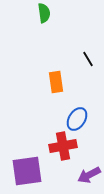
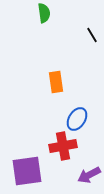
black line: moved 4 px right, 24 px up
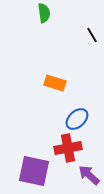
orange rectangle: moved 1 px left, 1 px down; rotated 65 degrees counterclockwise
blue ellipse: rotated 15 degrees clockwise
red cross: moved 5 px right, 2 px down
purple square: moved 7 px right; rotated 20 degrees clockwise
purple arrow: rotated 70 degrees clockwise
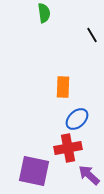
orange rectangle: moved 8 px right, 4 px down; rotated 75 degrees clockwise
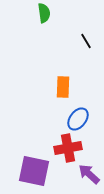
black line: moved 6 px left, 6 px down
blue ellipse: moved 1 px right; rotated 10 degrees counterclockwise
purple arrow: moved 1 px up
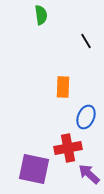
green semicircle: moved 3 px left, 2 px down
blue ellipse: moved 8 px right, 2 px up; rotated 15 degrees counterclockwise
purple square: moved 2 px up
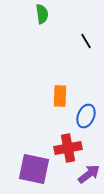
green semicircle: moved 1 px right, 1 px up
orange rectangle: moved 3 px left, 9 px down
blue ellipse: moved 1 px up
purple arrow: rotated 100 degrees clockwise
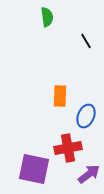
green semicircle: moved 5 px right, 3 px down
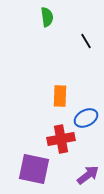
blue ellipse: moved 2 px down; rotated 40 degrees clockwise
red cross: moved 7 px left, 9 px up
purple arrow: moved 1 px left, 1 px down
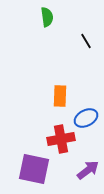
purple arrow: moved 5 px up
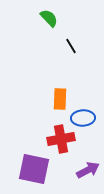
green semicircle: moved 2 px right, 1 px down; rotated 36 degrees counterclockwise
black line: moved 15 px left, 5 px down
orange rectangle: moved 3 px down
blue ellipse: moved 3 px left; rotated 25 degrees clockwise
purple arrow: rotated 10 degrees clockwise
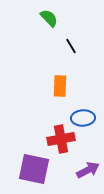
orange rectangle: moved 13 px up
